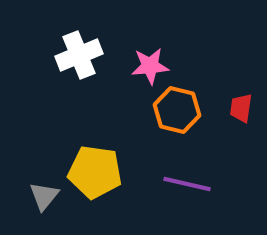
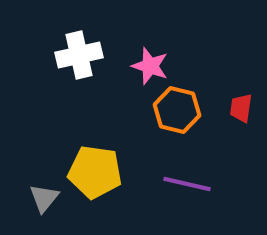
white cross: rotated 9 degrees clockwise
pink star: rotated 24 degrees clockwise
gray triangle: moved 2 px down
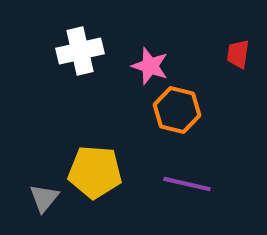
white cross: moved 1 px right, 4 px up
red trapezoid: moved 3 px left, 54 px up
yellow pentagon: rotated 4 degrees counterclockwise
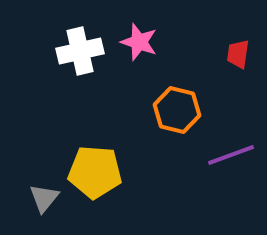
pink star: moved 11 px left, 24 px up
purple line: moved 44 px right, 29 px up; rotated 33 degrees counterclockwise
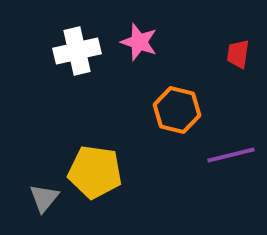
white cross: moved 3 px left
purple line: rotated 6 degrees clockwise
yellow pentagon: rotated 4 degrees clockwise
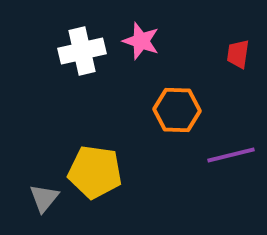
pink star: moved 2 px right, 1 px up
white cross: moved 5 px right
orange hexagon: rotated 12 degrees counterclockwise
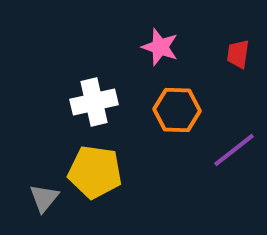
pink star: moved 19 px right, 6 px down
white cross: moved 12 px right, 51 px down
purple line: moved 3 px right, 5 px up; rotated 24 degrees counterclockwise
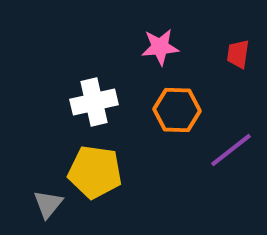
pink star: rotated 24 degrees counterclockwise
purple line: moved 3 px left
gray triangle: moved 4 px right, 6 px down
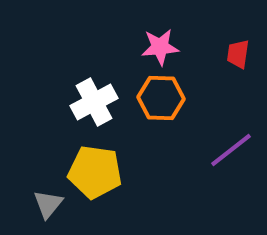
white cross: rotated 15 degrees counterclockwise
orange hexagon: moved 16 px left, 12 px up
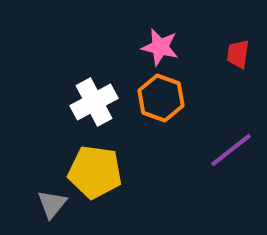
pink star: rotated 18 degrees clockwise
orange hexagon: rotated 18 degrees clockwise
gray triangle: moved 4 px right
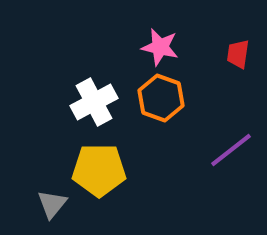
yellow pentagon: moved 4 px right, 2 px up; rotated 8 degrees counterclockwise
